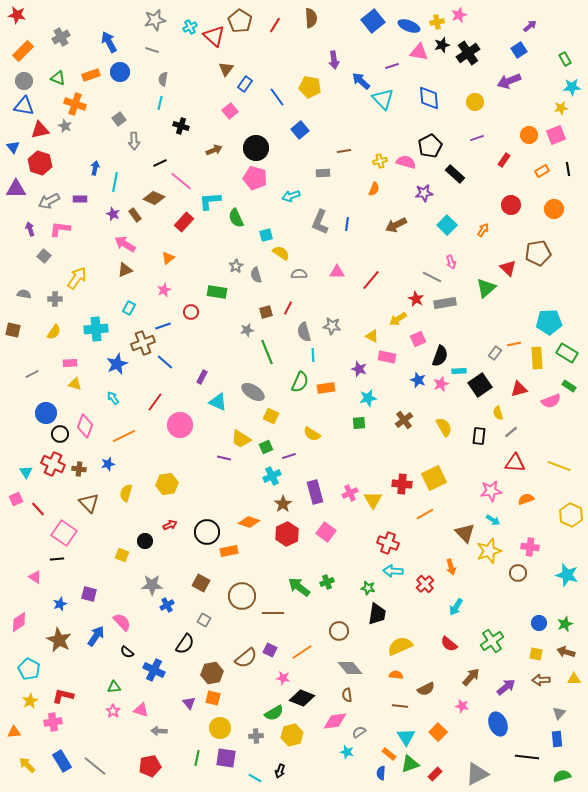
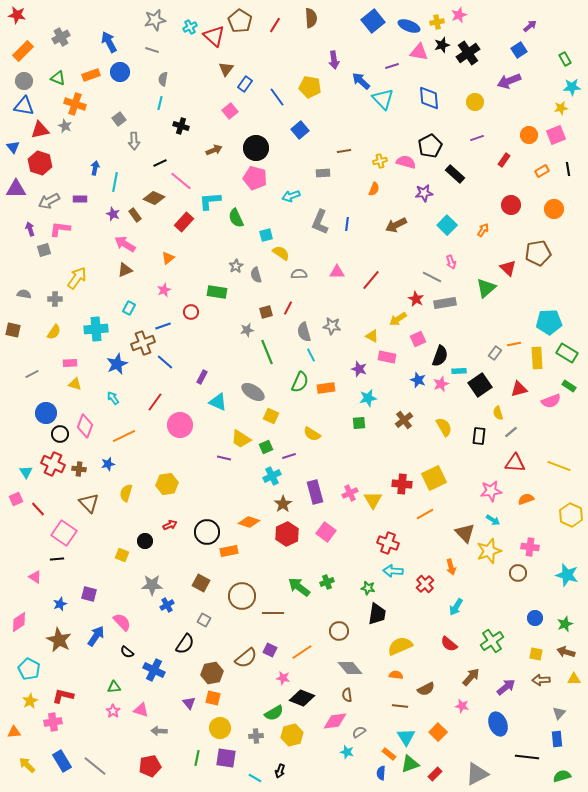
gray square at (44, 256): moved 6 px up; rotated 32 degrees clockwise
cyan line at (313, 355): moved 2 px left; rotated 24 degrees counterclockwise
blue circle at (539, 623): moved 4 px left, 5 px up
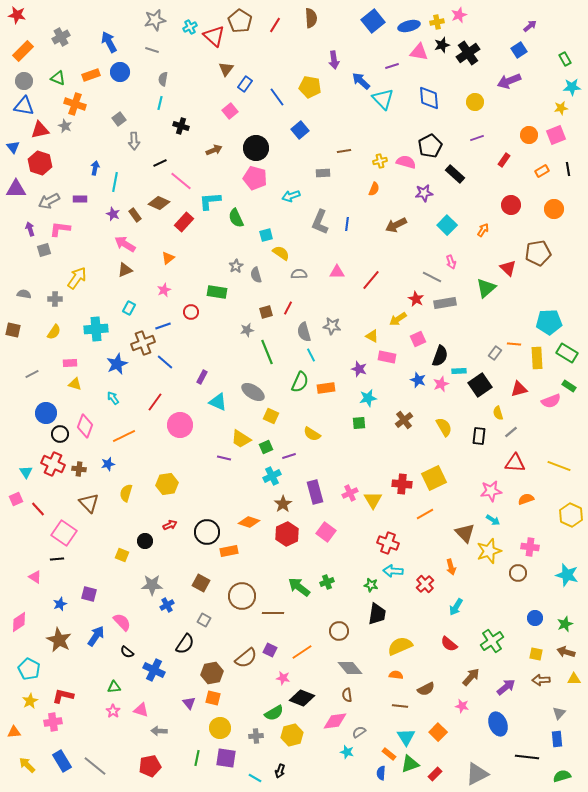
blue ellipse at (409, 26): rotated 35 degrees counterclockwise
brown diamond at (154, 198): moved 5 px right, 5 px down
orange line at (514, 344): rotated 16 degrees clockwise
green star at (368, 588): moved 3 px right, 3 px up
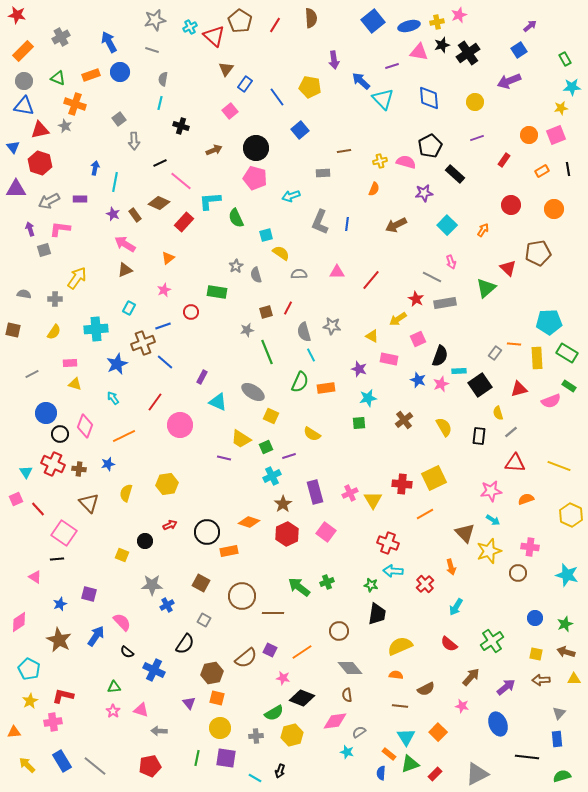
pink rectangle at (387, 357): moved 2 px right, 2 px down
orange square at (213, 698): moved 4 px right
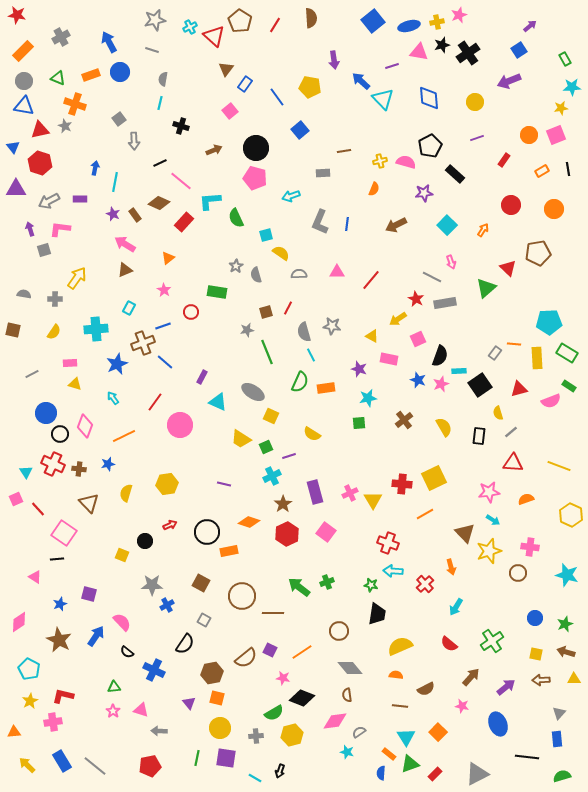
pink star at (164, 290): rotated 16 degrees counterclockwise
purple line at (224, 458): moved 26 px down
red triangle at (515, 463): moved 2 px left
pink star at (491, 491): moved 2 px left, 1 px down
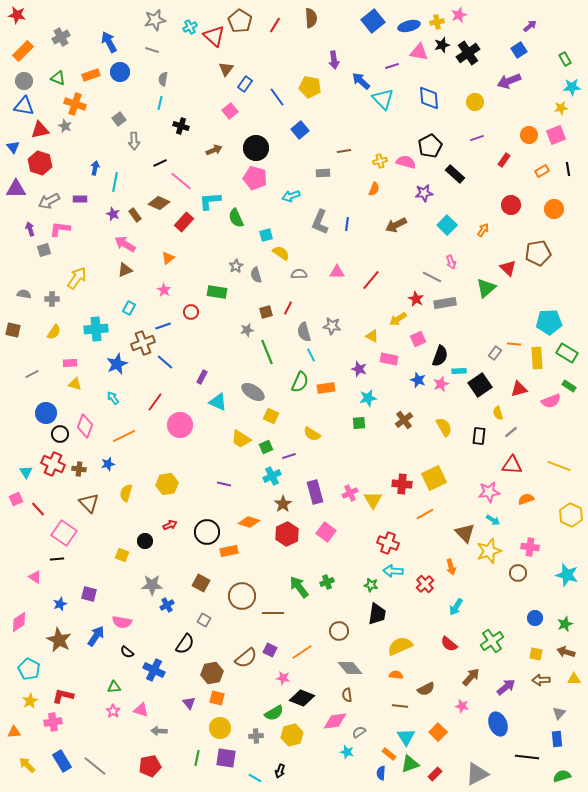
gray cross at (55, 299): moved 3 px left
red triangle at (513, 463): moved 1 px left, 2 px down
green arrow at (299, 587): rotated 15 degrees clockwise
pink semicircle at (122, 622): rotated 144 degrees clockwise
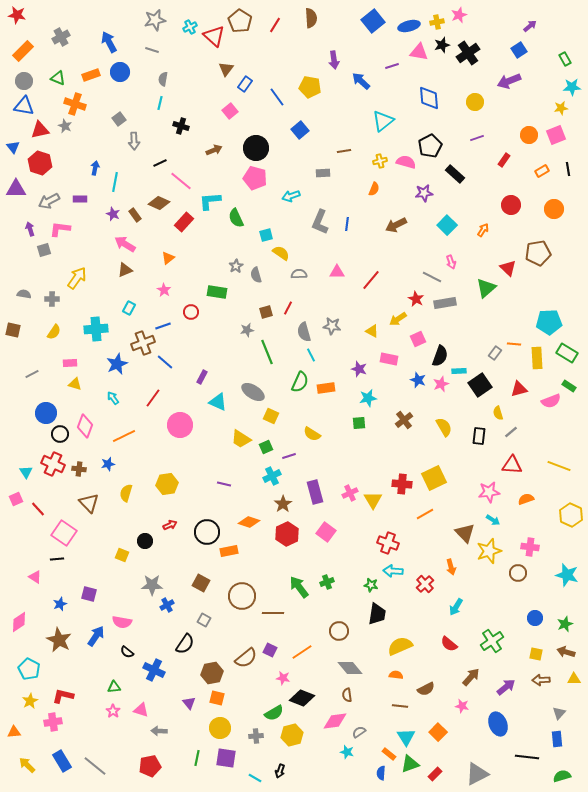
cyan triangle at (383, 99): moved 22 px down; rotated 35 degrees clockwise
yellow triangle at (372, 336): moved 5 px up
red line at (155, 402): moved 2 px left, 4 px up
